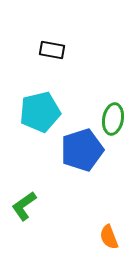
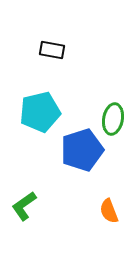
orange semicircle: moved 26 px up
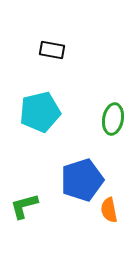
blue pentagon: moved 30 px down
green L-shape: rotated 20 degrees clockwise
orange semicircle: moved 1 px up; rotated 10 degrees clockwise
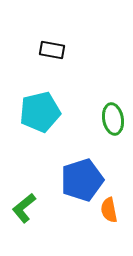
green ellipse: rotated 20 degrees counterclockwise
green L-shape: moved 2 px down; rotated 24 degrees counterclockwise
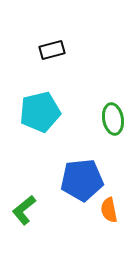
black rectangle: rotated 25 degrees counterclockwise
blue pentagon: rotated 12 degrees clockwise
green L-shape: moved 2 px down
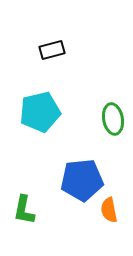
green L-shape: rotated 40 degrees counterclockwise
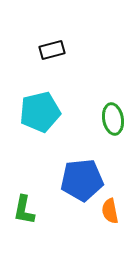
orange semicircle: moved 1 px right, 1 px down
